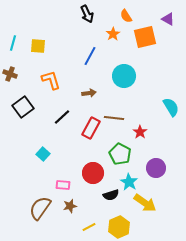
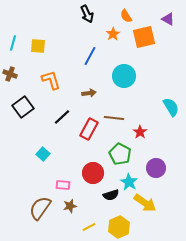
orange square: moved 1 px left
red rectangle: moved 2 px left, 1 px down
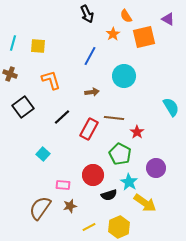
brown arrow: moved 3 px right, 1 px up
red star: moved 3 px left
red circle: moved 2 px down
black semicircle: moved 2 px left
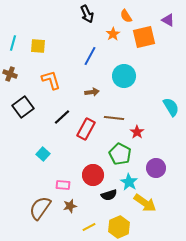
purple triangle: moved 1 px down
red rectangle: moved 3 px left
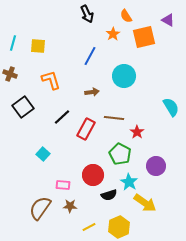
purple circle: moved 2 px up
brown star: rotated 16 degrees clockwise
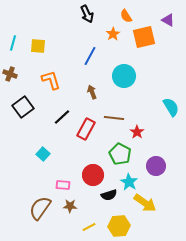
brown arrow: rotated 104 degrees counterclockwise
yellow hexagon: moved 1 px up; rotated 20 degrees clockwise
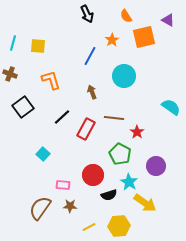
orange star: moved 1 px left, 6 px down
cyan semicircle: rotated 24 degrees counterclockwise
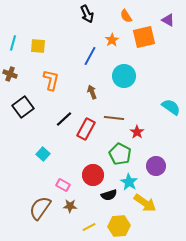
orange L-shape: rotated 30 degrees clockwise
black line: moved 2 px right, 2 px down
pink rectangle: rotated 24 degrees clockwise
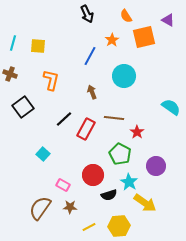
brown star: moved 1 px down
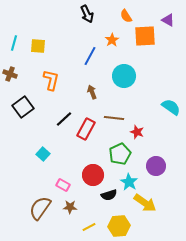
orange square: moved 1 px right, 1 px up; rotated 10 degrees clockwise
cyan line: moved 1 px right
red star: rotated 16 degrees counterclockwise
green pentagon: rotated 20 degrees clockwise
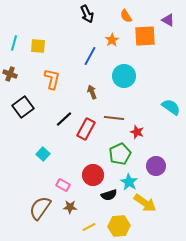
orange L-shape: moved 1 px right, 1 px up
